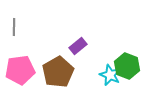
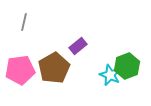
gray line: moved 10 px right, 5 px up; rotated 12 degrees clockwise
green hexagon: rotated 20 degrees clockwise
brown pentagon: moved 4 px left, 4 px up
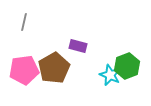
purple rectangle: rotated 54 degrees clockwise
pink pentagon: moved 4 px right
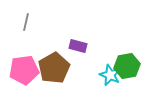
gray line: moved 2 px right
green hexagon: rotated 10 degrees clockwise
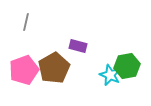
pink pentagon: rotated 12 degrees counterclockwise
